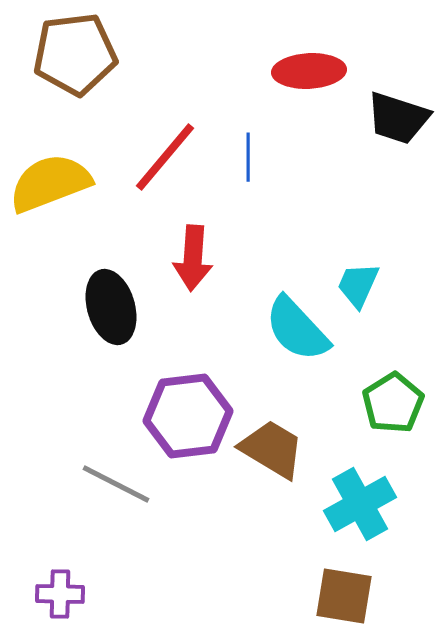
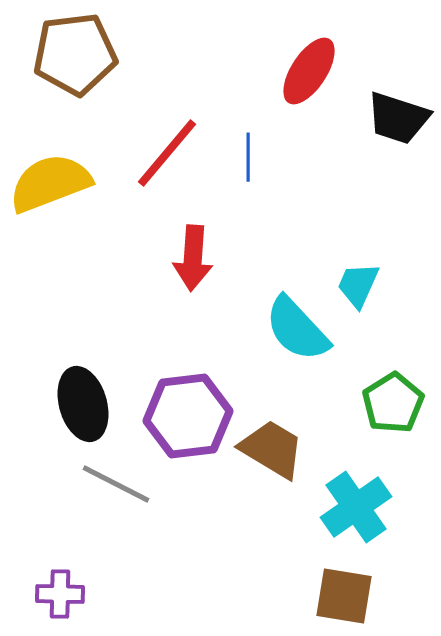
red ellipse: rotated 54 degrees counterclockwise
red line: moved 2 px right, 4 px up
black ellipse: moved 28 px left, 97 px down
cyan cross: moved 4 px left, 3 px down; rotated 6 degrees counterclockwise
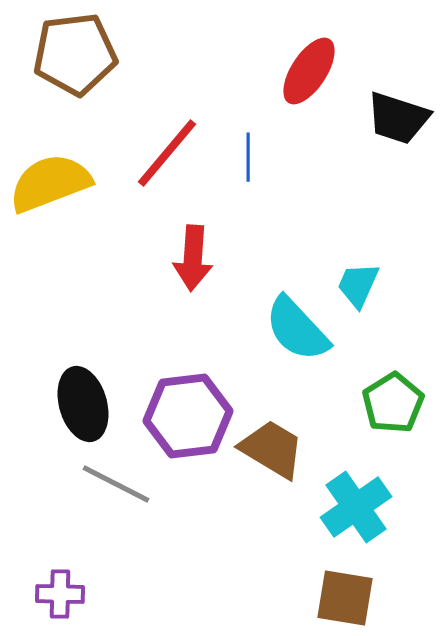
brown square: moved 1 px right, 2 px down
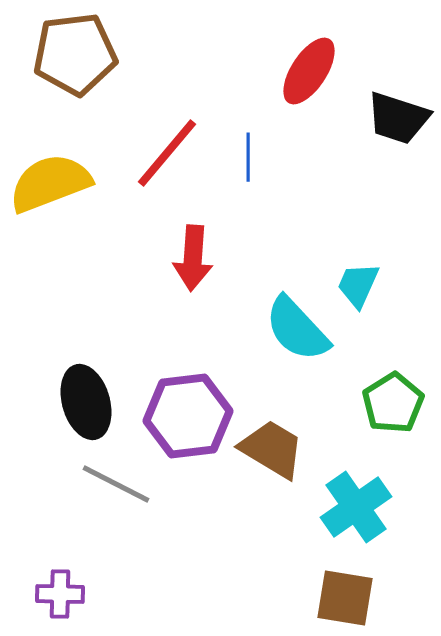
black ellipse: moved 3 px right, 2 px up
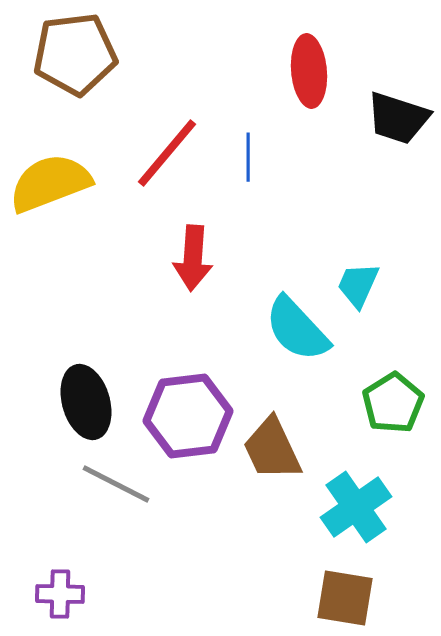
red ellipse: rotated 38 degrees counterclockwise
brown trapezoid: rotated 146 degrees counterclockwise
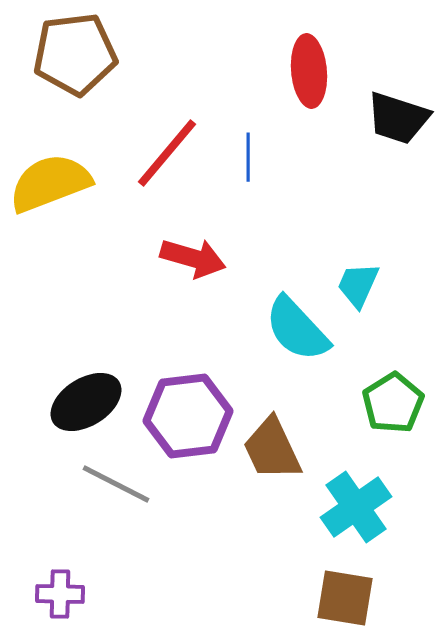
red arrow: rotated 78 degrees counterclockwise
black ellipse: rotated 74 degrees clockwise
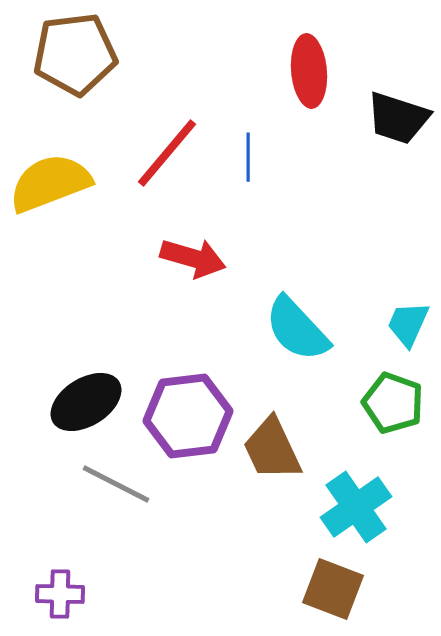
cyan trapezoid: moved 50 px right, 39 px down
green pentagon: rotated 20 degrees counterclockwise
brown square: moved 12 px left, 9 px up; rotated 12 degrees clockwise
